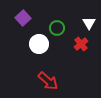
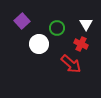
purple square: moved 1 px left, 3 px down
white triangle: moved 3 px left, 1 px down
red cross: rotated 24 degrees counterclockwise
red arrow: moved 23 px right, 17 px up
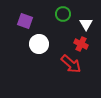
purple square: moved 3 px right; rotated 28 degrees counterclockwise
green circle: moved 6 px right, 14 px up
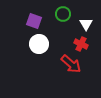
purple square: moved 9 px right
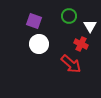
green circle: moved 6 px right, 2 px down
white triangle: moved 4 px right, 2 px down
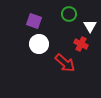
green circle: moved 2 px up
red arrow: moved 6 px left, 1 px up
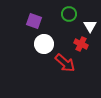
white circle: moved 5 px right
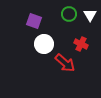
white triangle: moved 11 px up
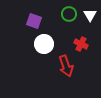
red arrow: moved 1 px right, 3 px down; rotated 30 degrees clockwise
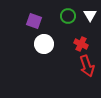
green circle: moved 1 px left, 2 px down
red arrow: moved 21 px right
